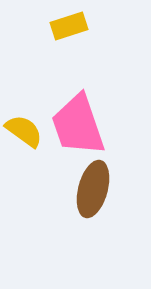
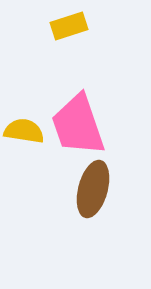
yellow semicircle: rotated 27 degrees counterclockwise
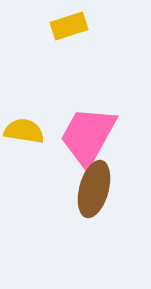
pink trapezoid: moved 10 px right, 11 px down; rotated 48 degrees clockwise
brown ellipse: moved 1 px right
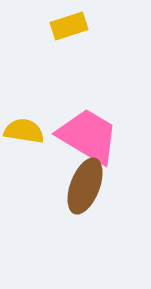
pink trapezoid: rotated 92 degrees clockwise
brown ellipse: moved 9 px left, 3 px up; rotated 6 degrees clockwise
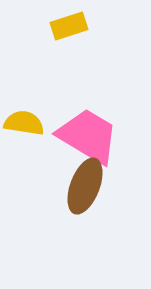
yellow semicircle: moved 8 px up
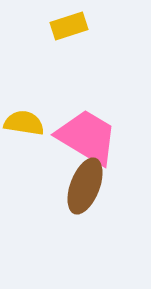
pink trapezoid: moved 1 px left, 1 px down
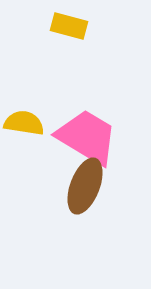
yellow rectangle: rotated 33 degrees clockwise
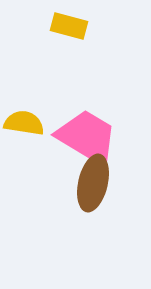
brown ellipse: moved 8 px right, 3 px up; rotated 8 degrees counterclockwise
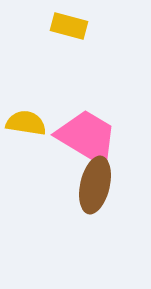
yellow semicircle: moved 2 px right
brown ellipse: moved 2 px right, 2 px down
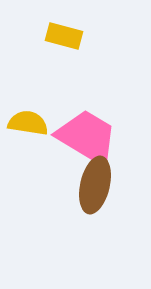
yellow rectangle: moved 5 px left, 10 px down
yellow semicircle: moved 2 px right
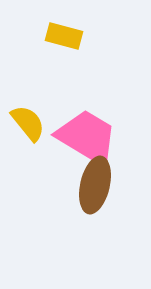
yellow semicircle: rotated 42 degrees clockwise
